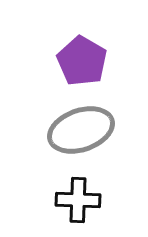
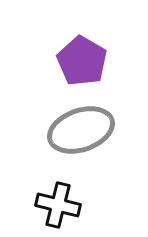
black cross: moved 20 px left, 5 px down; rotated 12 degrees clockwise
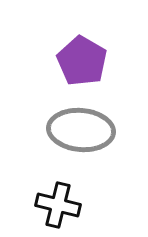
gray ellipse: rotated 24 degrees clockwise
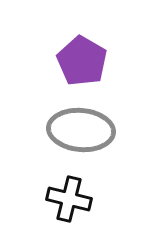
black cross: moved 11 px right, 6 px up
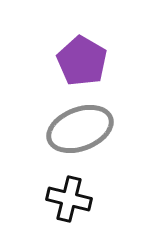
gray ellipse: moved 1 px left, 1 px up; rotated 26 degrees counterclockwise
